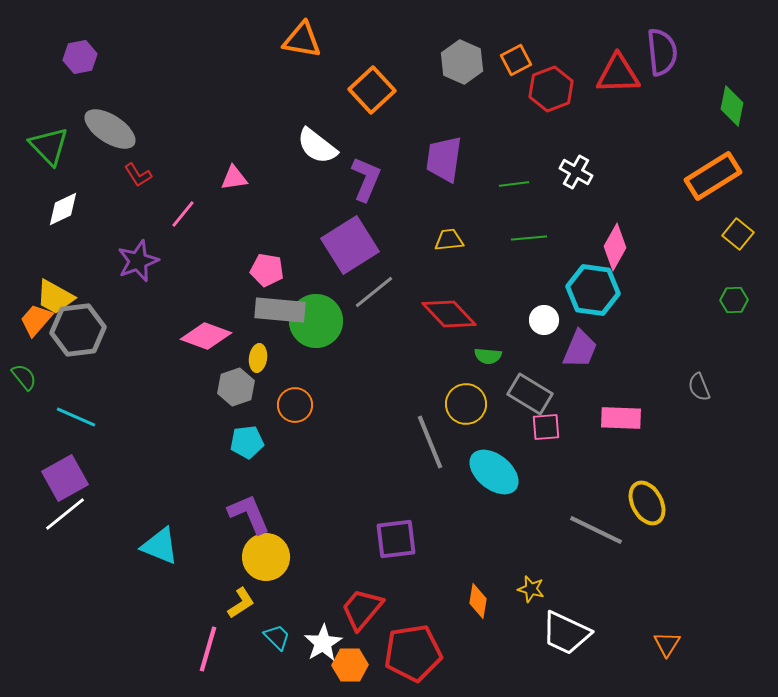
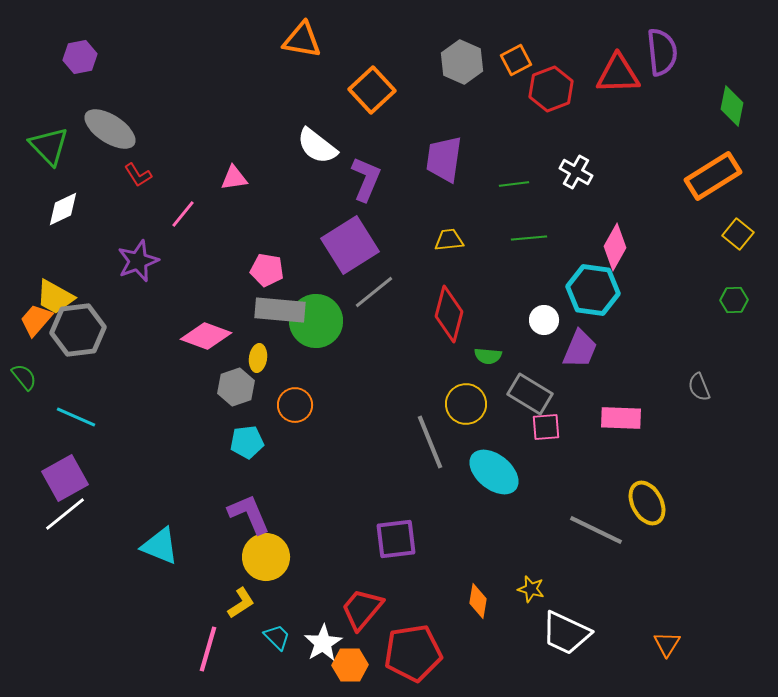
red diamond at (449, 314): rotated 58 degrees clockwise
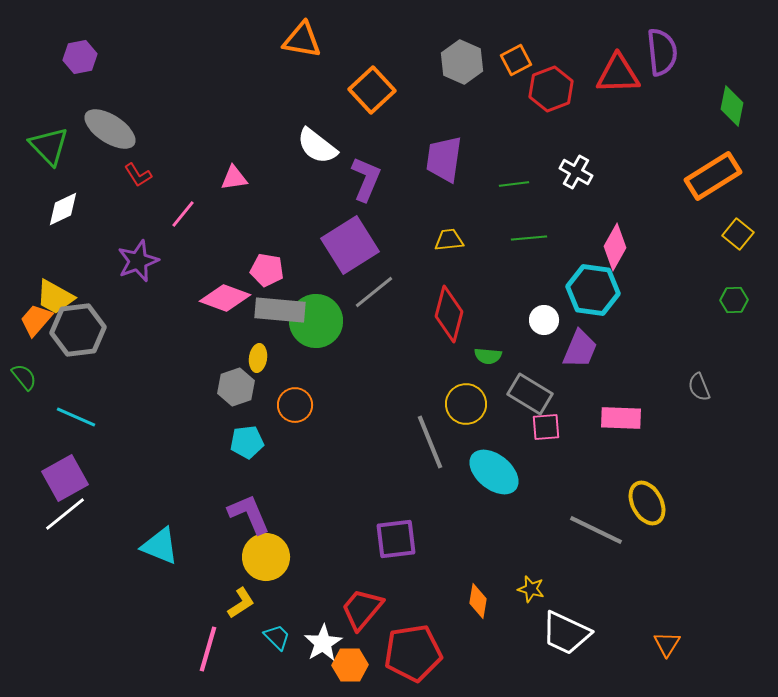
pink diamond at (206, 336): moved 19 px right, 38 px up
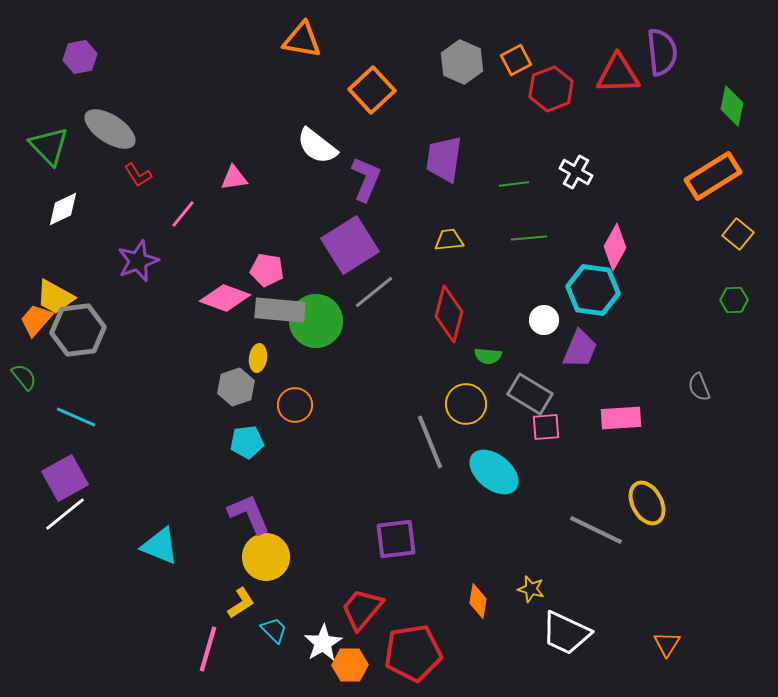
pink rectangle at (621, 418): rotated 6 degrees counterclockwise
cyan trapezoid at (277, 637): moved 3 px left, 7 px up
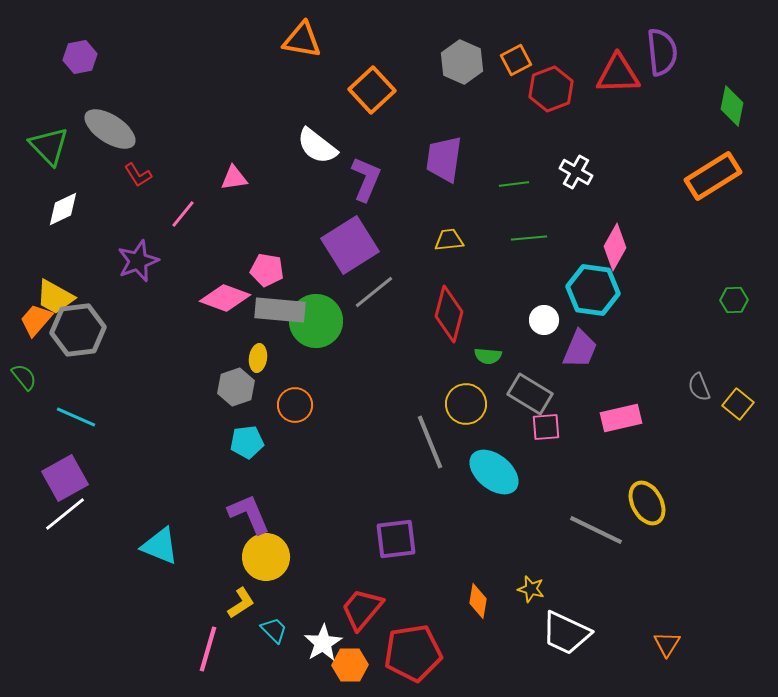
yellow square at (738, 234): moved 170 px down
pink rectangle at (621, 418): rotated 9 degrees counterclockwise
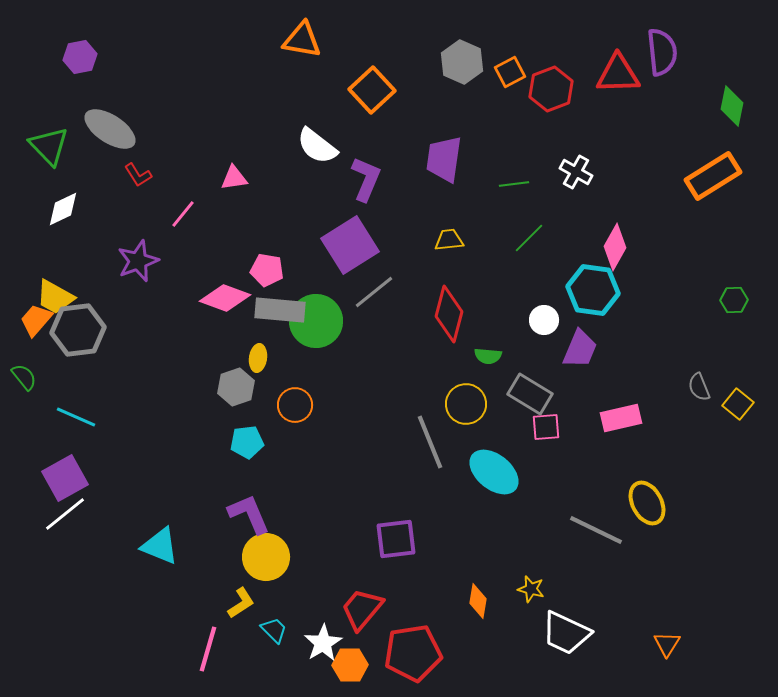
orange square at (516, 60): moved 6 px left, 12 px down
green line at (529, 238): rotated 40 degrees counterclockwise
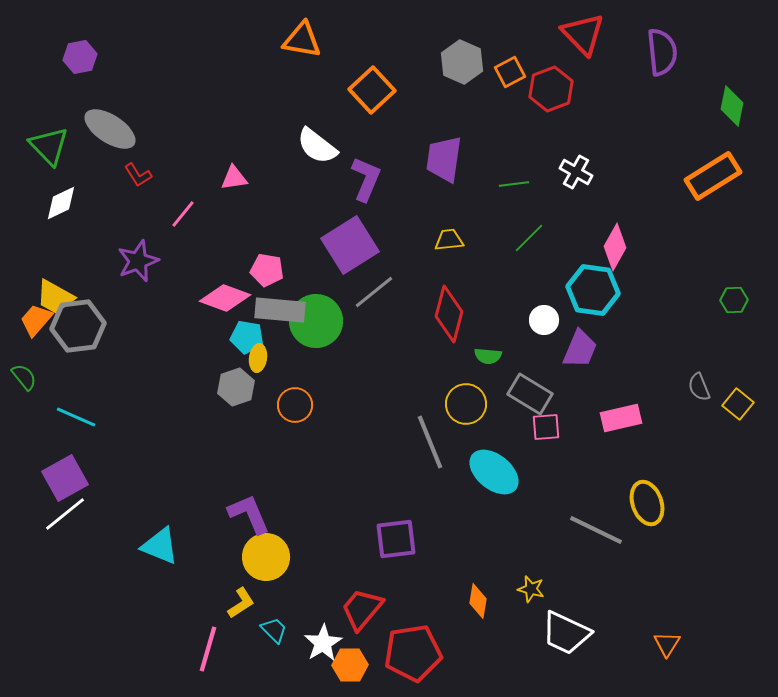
red triangle at (618, 74): moved 35 px left, 40 px up; rotated 48 degrees clockwise
white diamond at (63, 209): moved 2 px left, 6 px up
gray hexagon at (78, 330): moved 4 px up
cyan pentagon at (247, 442): moved 105 px up; rotated 16 degrees clockwise
yellow ellipse at (647, 503): rotated 9 degrees clockwise
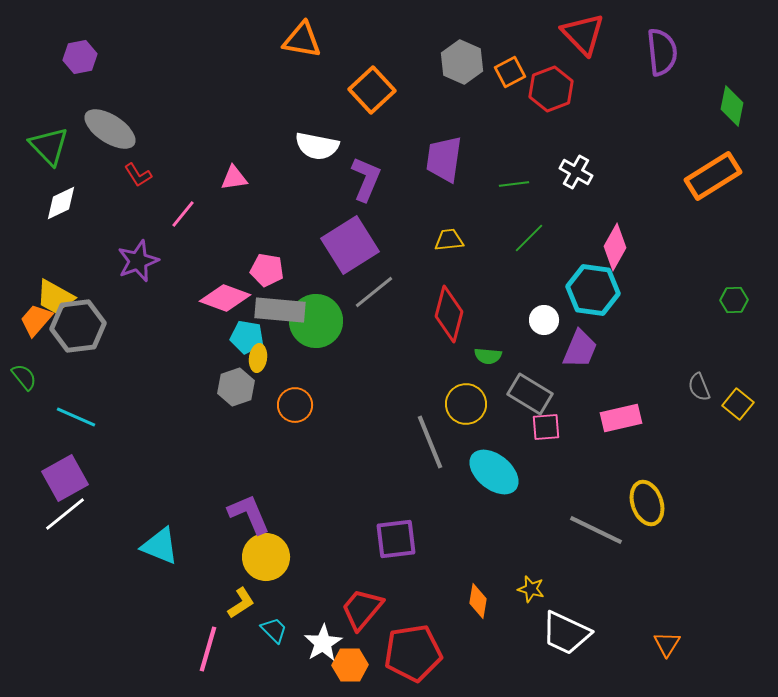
white semicircle at (317, 146): rotated 27 degrees counterclockwise
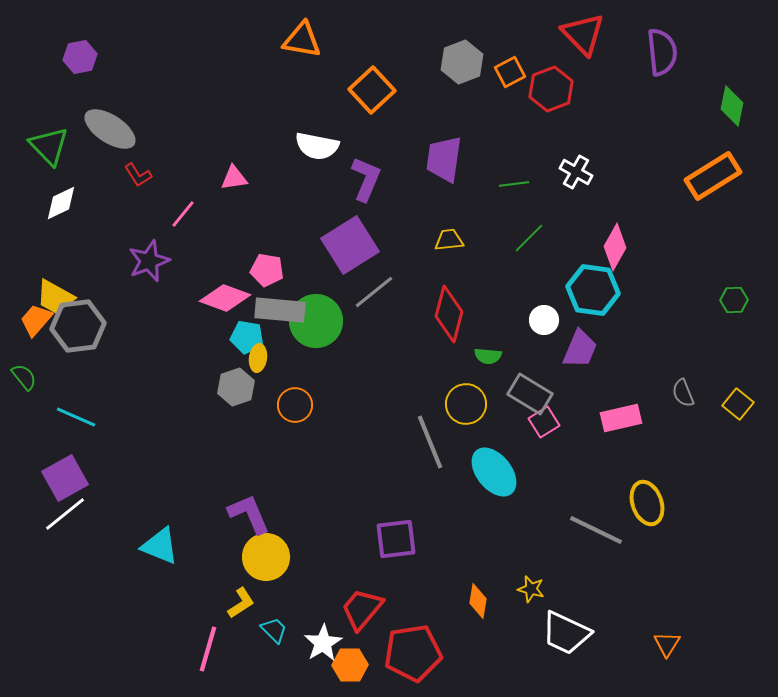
gray hexagon at (462, 62): rotated 15 degrees clockwise
purple star at (138, 261): moved 11 px right
gray semicircle at (699, 387): moved 16 px left, 6 px down
pink square at (546, 427): moved 2 px left, 5 px up; rotated 28 degrees counterclockwise
cyan ellipse at (494, 472): rotated 12 degrees clockwise
